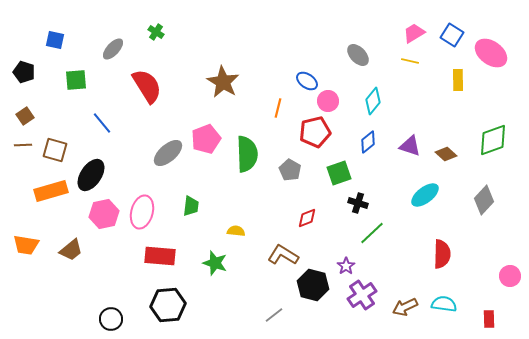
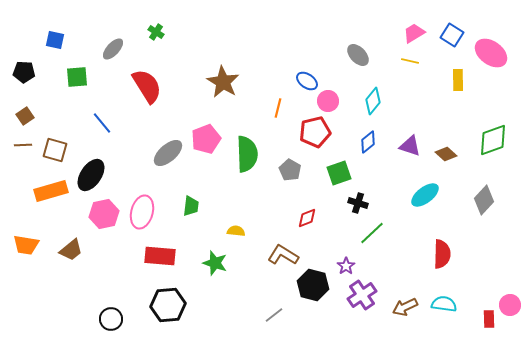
black pentagon at (24, 72): rotated 15 degrees counterclockwise
green square at (76, 80): moved 1 px right, 3 px up
pink circle at (510, 276): moved 29 px down
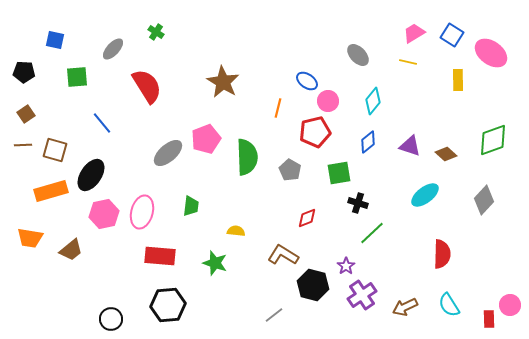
yellow line at (410, 61): moved 2 px left, 1 px down
brown square at (25, 116): moved 1 px right, 2 px up
green semicircle at (247, 154): moved 3 px down
green square at (339, 173): rotated 10 degrees clockwise
orange trapezoid at (26, 245): moved 4 px right, 7 px up
cyan semicircle at (444, 304): moved 5 px right, 1 px down; rotated 130 degrees counterclockwise
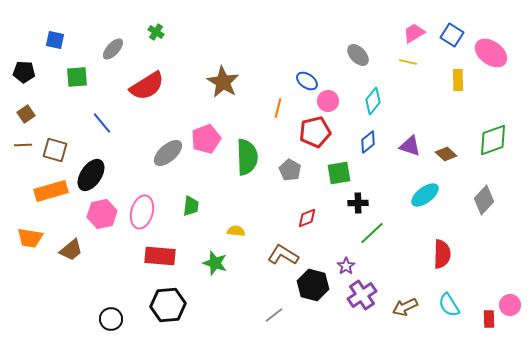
red semicircle at (147, 86): rotated 90 degrees clockwise
black cross at (358, 203): rotated 18 degrees counterclockwise
pink hexagon at (104, 214): moved 2 px left
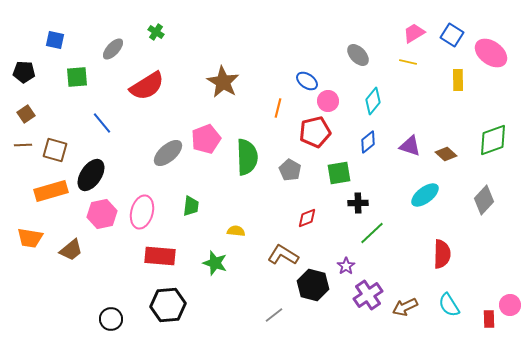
purple cross at (362, 295): moved 6 px right
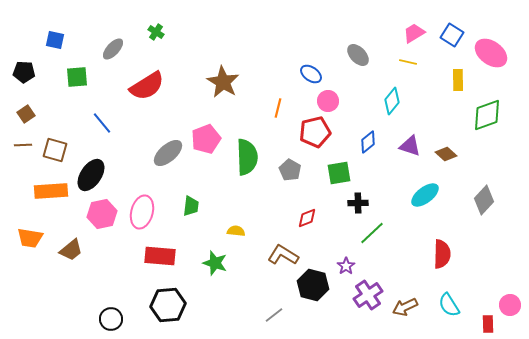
blue ellipse at (307, 81): moved 4 px right, 7 px up
cyan diamond at (373, 101): moved 19 px right
green diamond at (493, 140): moved 6 px left, 25 px up
orange rectangle at (51, 191): rotated 12 degrees clockwise
red rectangle at (489, 319): moved 1 px left, 5 px down
